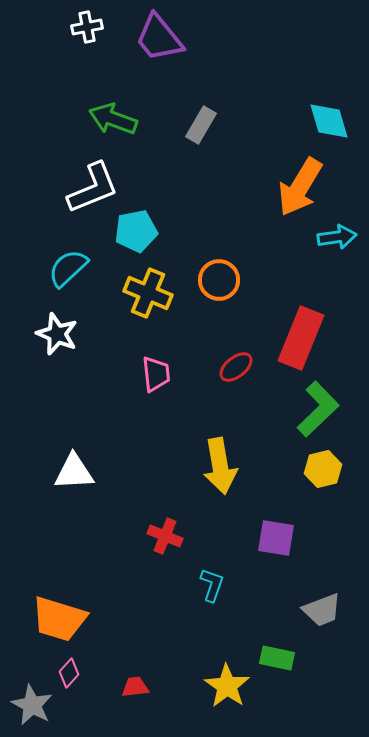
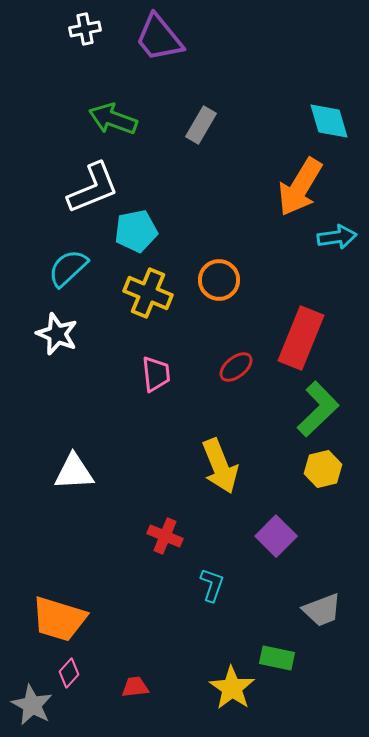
white cross: moved 2 px left, 2 px down
yellow arrow: rotated 12 degrees counterclockwise
purple square: moved 2 px up; rotated 36 degrees clockwise
yellow star: moved 5 px right, 2 px down
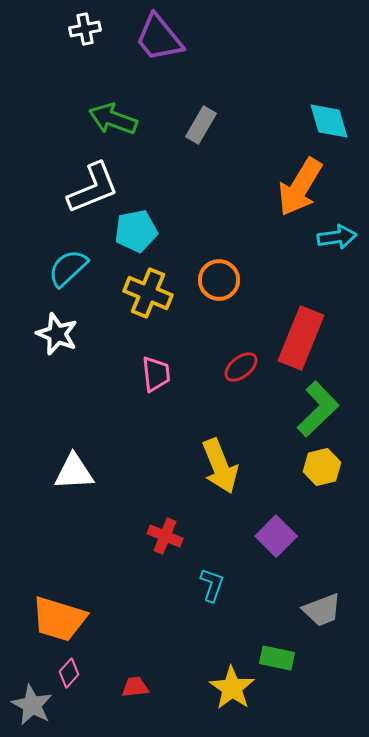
red ellipse: moved 5 px right
yellow hexagon: moved 1 px left, 2 px up
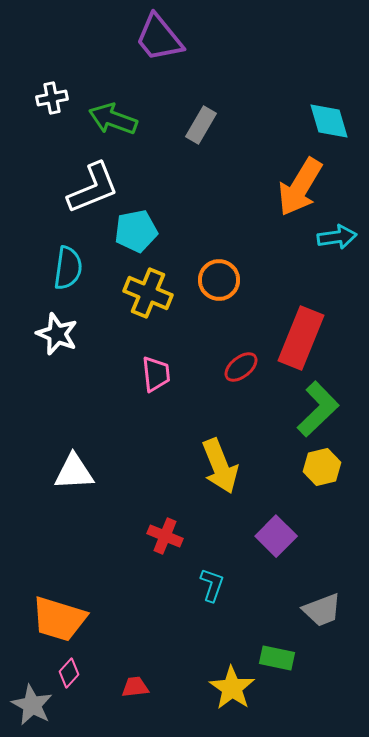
white cross: moved 33 px left, 69 px down
cyan semicircle: rotated 141 degrees clockwise
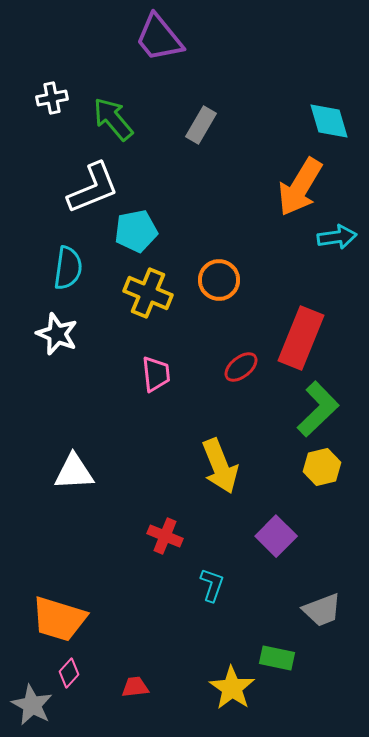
green arrow: rotated 30 degrees clockwise
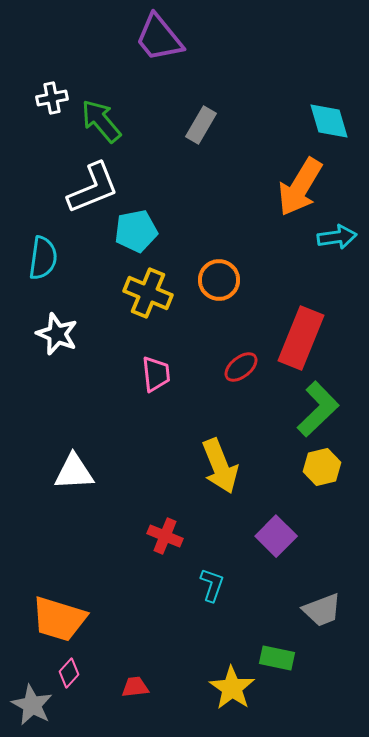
green arrow: moved 12 px left, 2 px down
cyan semicircle: moved 25 px left, 10 px up
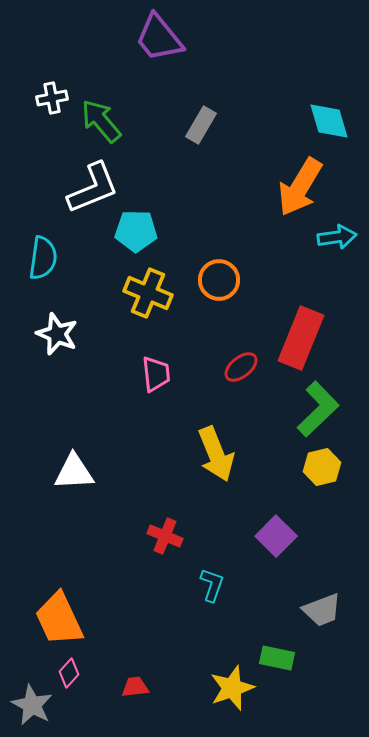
cyan pentagon: rotated 12 degrees clockwise
yellow arrow: moved 4 px left, 12 px up
orange trapezoid: rotated 48 degrees clockwise
yellow star: rotated 18 degrees clockwise
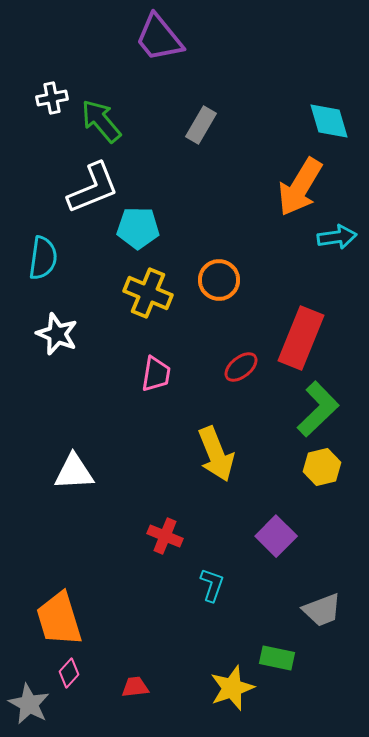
cyan pentagon: moved 2 px right, 3 px up
pink trapezoid: rotated 15 degrees clockwise
orange trapezoid: rotated 8 degrees clockwise
gray star: moved 3 px left, 1 px up
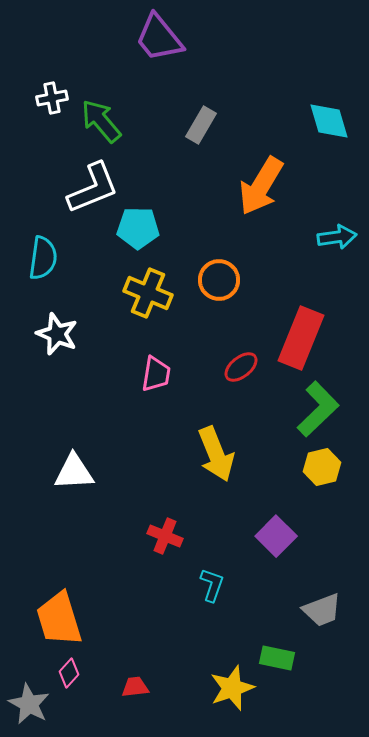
orange arrow: moved 39 px left, 1 px up
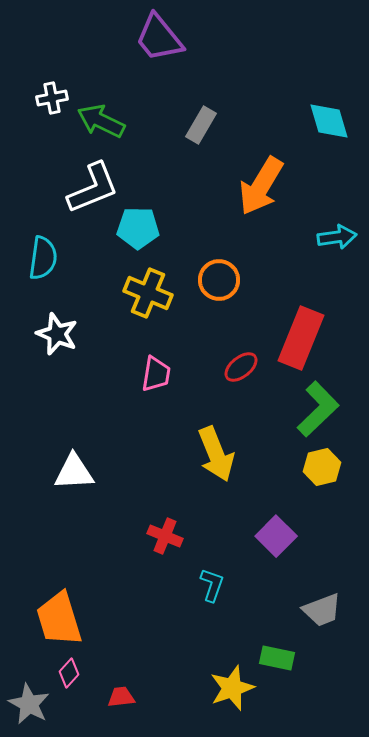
green arrow: rotated 24 degrees counterclockwise
red trapezoid: moved 14 px left, 10 px down
